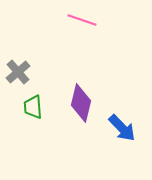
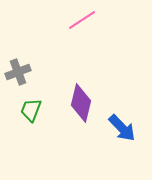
pink line: rotated 52 degrees counterclockwise
gray cross: rotated 20 degrees clockwise
green trapezoid: moved 2 px left, 3 px down; rotated 25 degrees clockwise
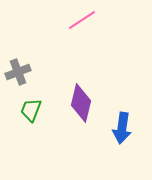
blue arrow: rotated 52 degrees clockwise
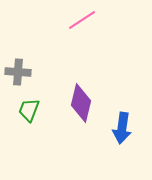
gray cross: rotated 25 degrees clockwise
green trapezoid: moved 2 px left
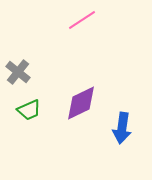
gray cross: rotated 35 degrees clockwise
purple diamond: rotated 51 degrees clockwise
green trapezoid: rotated 135 degrees counterclockwise
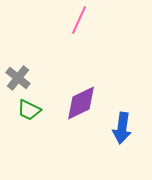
pink line: moved 3 px left; rotated 32 degrees counterclockwise
gray cross: moved 6 px down
green trapezoid: rotated 50 degrees clockwise
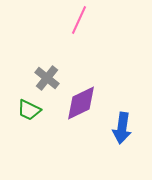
gray cross: moved 29 px right
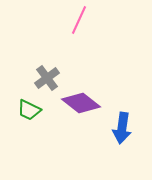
gray cross: rotated 15 degrees clockwise
purple diamond: rotated 63 degrees clockwise
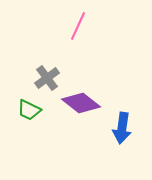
pink line: moved 1 px left, 6 px down
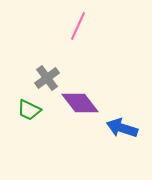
purple diamond: moved 1 px left; rotated 15 degrees clockwise
blue arrow: rotated 100 degrees clockwise
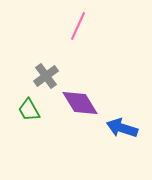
gray cross: moved 1 px left, 2 px up
purple diamond: rotated 6 degrees clockwise
green trapezoid: rotated 35 degrees clockwise
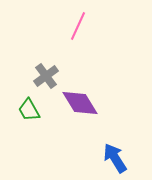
blue arrow: moved 7 px left, 30 px down; rotated 40 degrees clockwise
